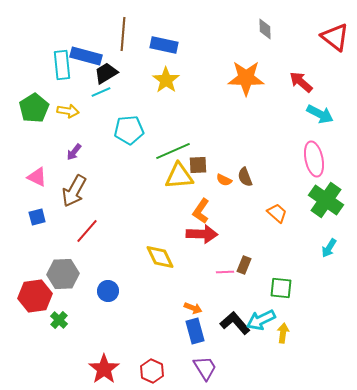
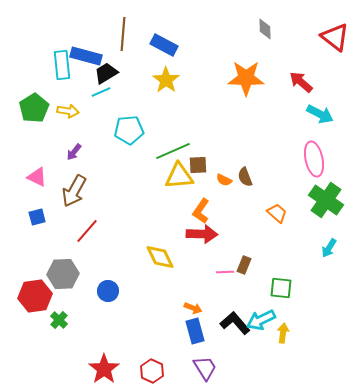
blue rectangle at (164, 45): rotated 16 degrees clockwise
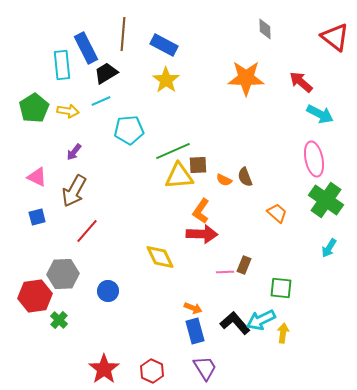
blue rectangle at (86, 56): moved 8 px up; rotated 48 degrees clockwise
cyan line at (101, 92): moved 9 px down
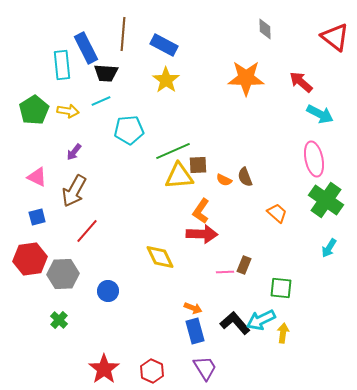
black trapezoid at (106, 73): rotated 145 degrees counterclockwise
green pentagon at (34, 108): moved 2 px down
red hexagon at (35, 296): moved 5 px left, 37 px up
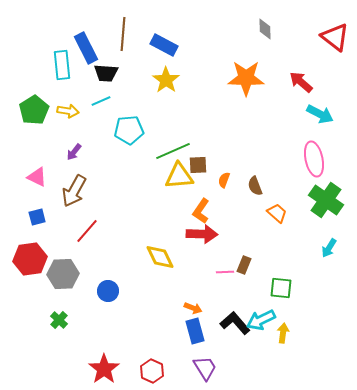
brown semicircle at (245, 177): moved 10 px right, 9 px down
orange semicircle at (224, 180): rotated 84 degrees clockwise
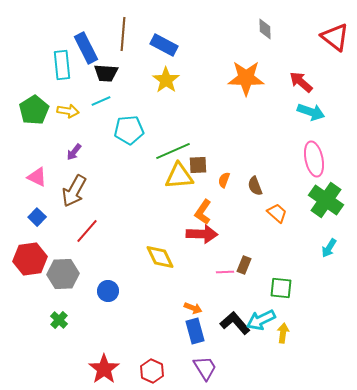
cyan arrow at (320, 114): moved 9 px left, 2 px up; rotated 8 degrees counterclockwise
orange L-shape at (201, 211): moved 2 px right, 1 px down
blue square at (37, 217): rotated 30 degrees counterclockwise
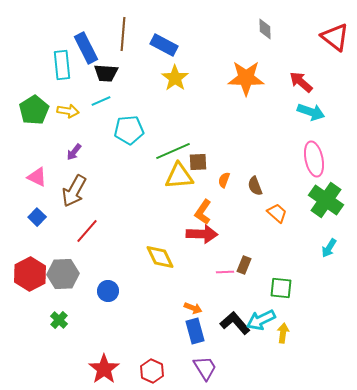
yellow star at (166, 80): moved 9 px right, 2 px up
brown square at (198, 165): moved 3 px up
red hexagon at (30, 259): moved 15 px down; rotated 20 degrees counterclockwise
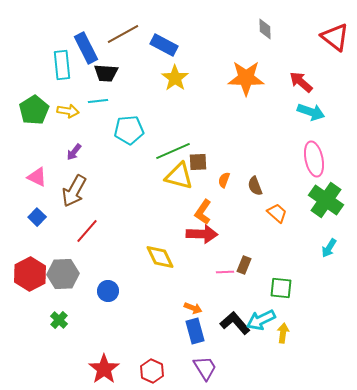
brown line at (123, 34): rotated 56 degrees clockwise
cyan line at (101, 101): moved 3 px left; rotated 18 degrees clockwise
yellow triangle at (179, 176): rotated 20 degrees clockwise
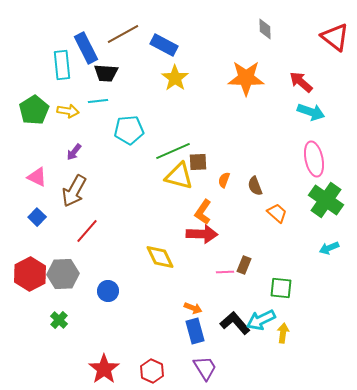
cyan arrow at (329, 248): rotated 36 degrees clockwise
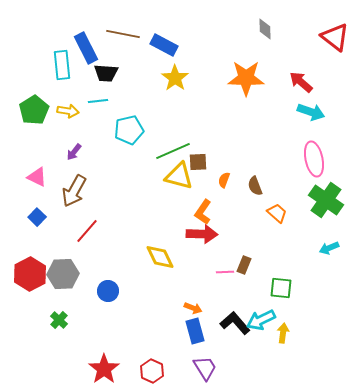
brown line at (123, 34): rotated 40 degrees clockwise
cyan pentagon at (129, 130): rotated 8 degrees counterclockwise
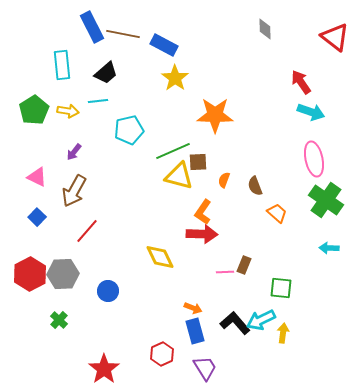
blue rectangle at (86, 48): moved 6 px right, 21 px up
black trapezoid at (106, 73): rotated 45 degrees counterclockwise
orange star at (246, 78): moved 31 px left, 37 px down
red arrow at (301, 82): rotated 15 degrees clockwise
cyan arrow at (329, 248): rotated 24 degrees clockwise
red hexagon at (152, 371): moved 10 px right, 17 px up; rotated 10 degrees clockwise
